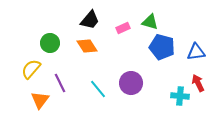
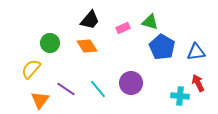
blue pentagon: rotated 15 degrees clockwise
purple line: moved 6 px right, 6 px down; rotated 30 degrees counterclockwise
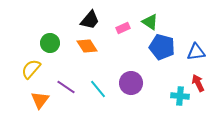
green triangle: rotated 18 degrees clockwise
blue pentagon: rotated 15 degrees counterclockwise
purple line: moved 2 px up
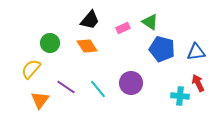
blue pentagon: moved 2 px down
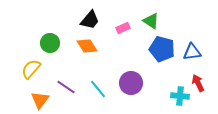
green triangle: moved 1 px right, 1 px up
blue triangle: moved 4 px left
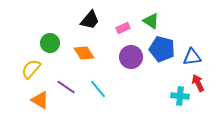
orange diamond: moved 3 px left, 7 px down
blue triangle: moved 5 px down
purple circle: moved 26 px up
orange triangle: rotated 36 degrees counterclockwise
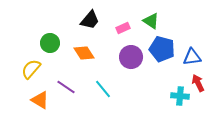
cyan line: moved 5 px right
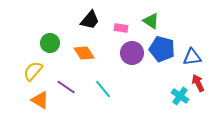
pink rectangle: moved 2 px left; rotated 32 degrees clockwise
purple circle: moved 1 px right, 4 px up
yellow semicircle: moved 2 px right, 2 px down
cyan cross: rotated 30 degrees clockwise
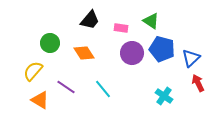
blue triangle: moved 1 px left, 1 px down; rotated 36 degrees counterclockwise
cyan cross: moved 16 px left
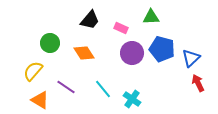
green triangle: moved 4 px up; rotated 36 degrees counterclockwise
pink rectangle: rotated 16 degrees clockwise
cyan cross: moved 32 px left, 3 px down
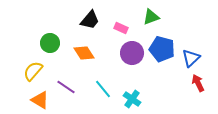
green triangle: rotated 18 degrees counterclockwise
